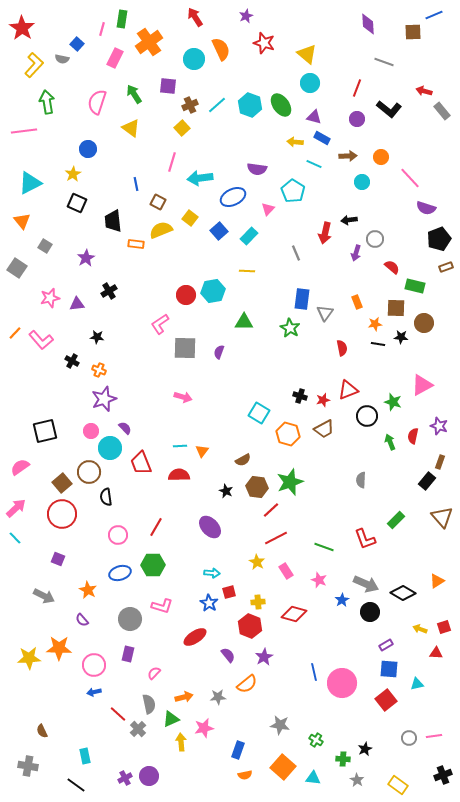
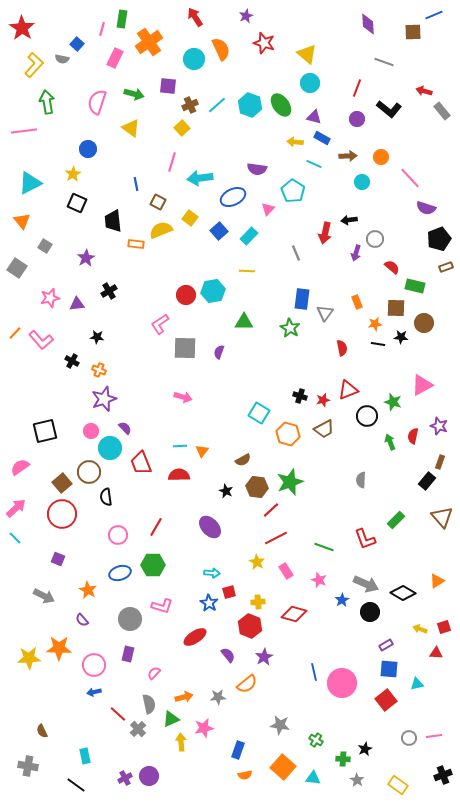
green arrow at (134, 94): rotated 138 degrees clockwise
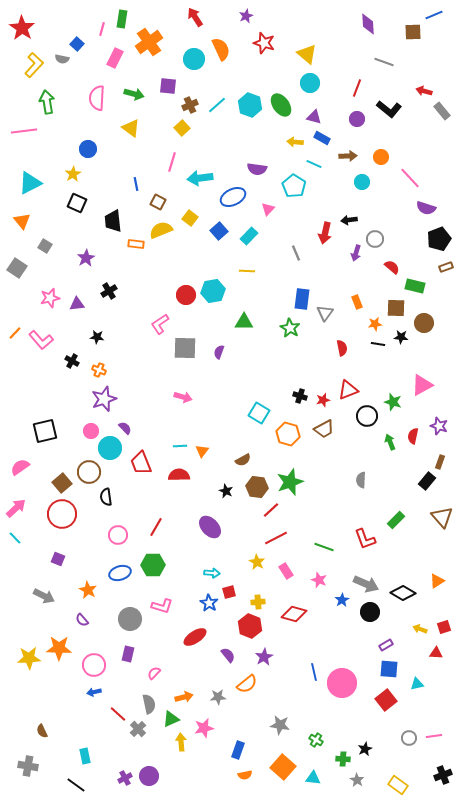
pink semicircle at (97, 102): moved 4 px up; rotated 15 degrees counterclockwise
cyan pentagon at (293, 191): moved 1 px right, 5 px up
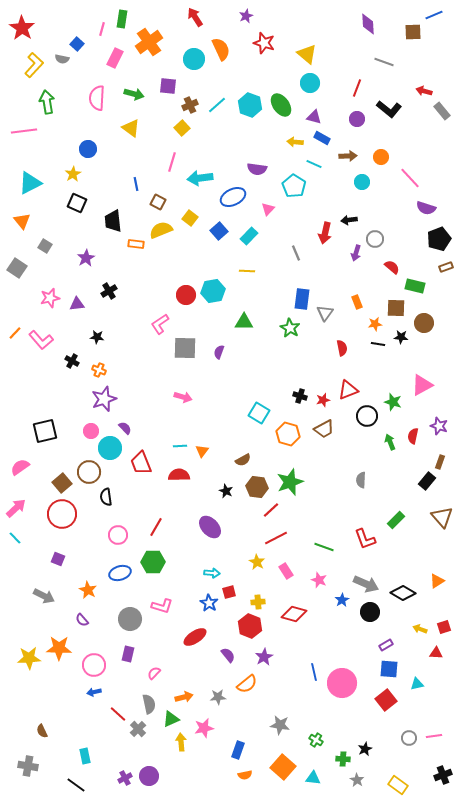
green hexagon at (153, 565): moved 3 px up
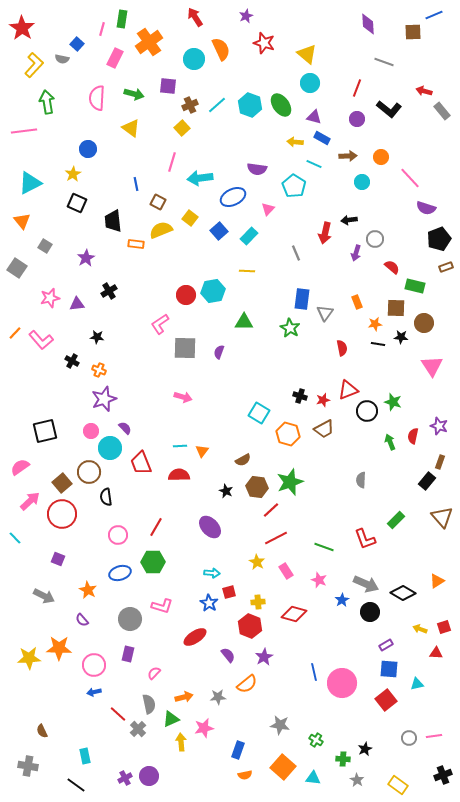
pink triangle at (422, 385): moved 10 px right, 19 px up; rotated 35 degrees counterclockwise
black circle at (367, 416): moved 5 px up
pink arrow at (16, 508): moved 14 px right, 7 px up
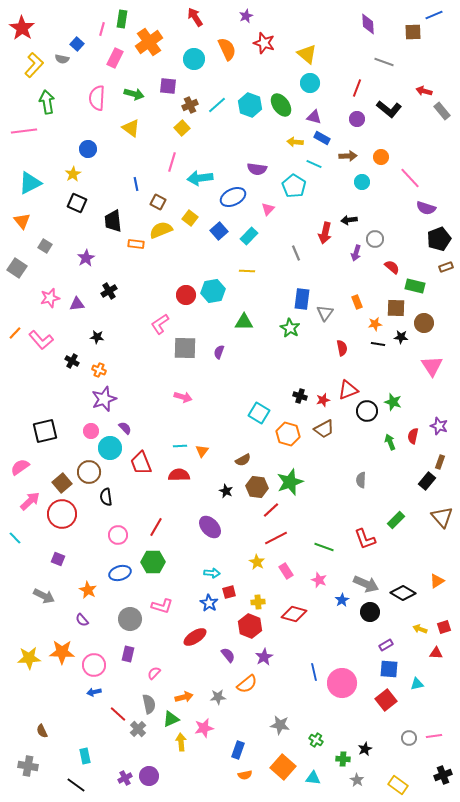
orange semicircle at (221, 49): moved 6 px right
orange star at (59, 648): moved 3 px right, 4 px down
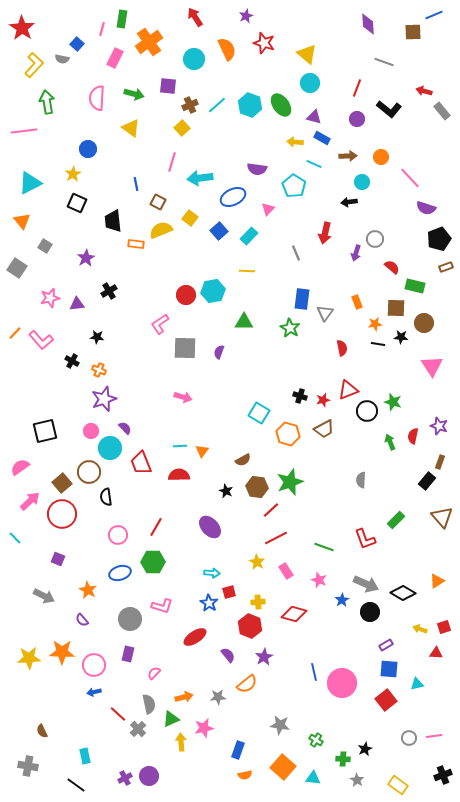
black arrow at (349, 220): moved 18 px up
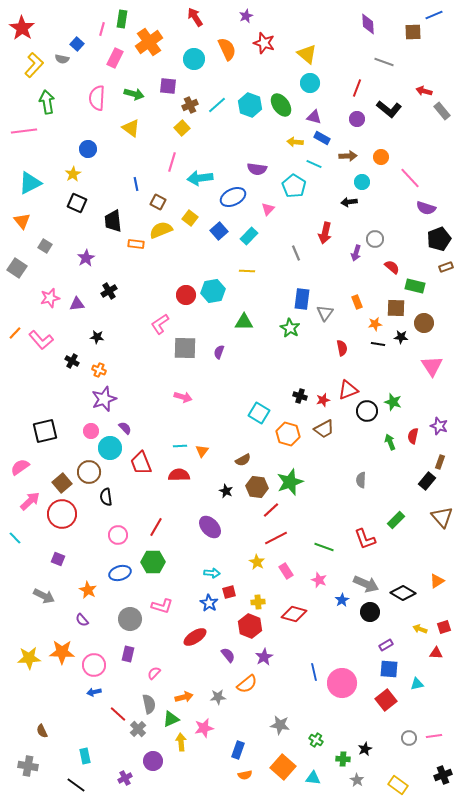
purple circle at (149, 776): moved 4 px right, 15 px up
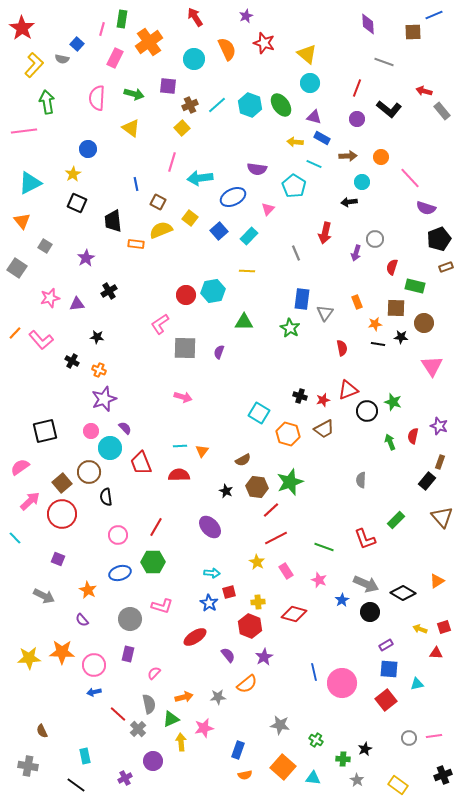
red semicircle at (392, 267): rotated 112 degrees counterclockwise
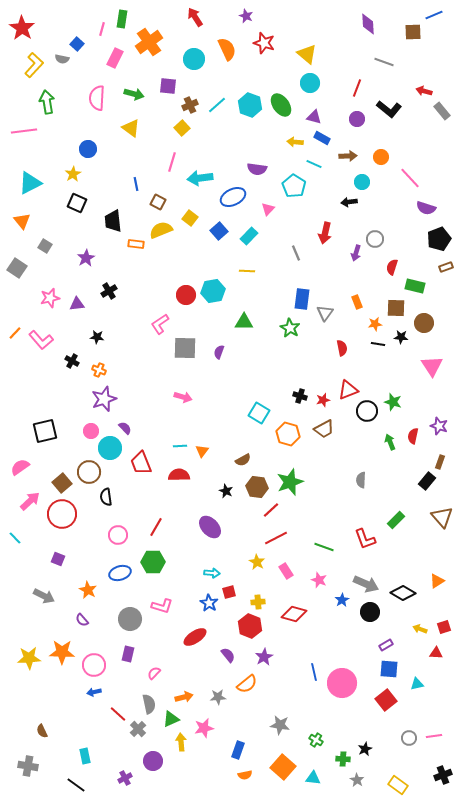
purple star at (246, 16): rotated 24 degrees counterclockwise
